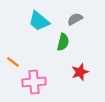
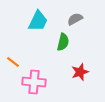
cyan trapezoid: moved 1 px left; rotated 105 degrees counterclockwise
pink cross: rotated 10 degrees clockwise
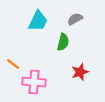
orange line: moved 2 px down
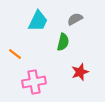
orange line: moved 2 px right, 10 px up
pink cross: rotated 15 degrees counterclockwise
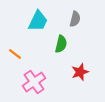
gray semicircle: rotated 133 degrees clockwise
green semicircle: moved 2 px left, 2 px down
pink cross: rotated 25 degrees counterclockwise
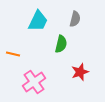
orange line: moved 2 px left; rotated 24 degrees counterclockwise
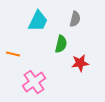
red star: moved 9 px up; rotated 12 degrees clockwise
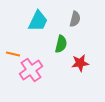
pink cross: moved 3 px left, 12 px up
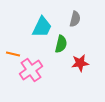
cyan trapezoid: moved 4 px right, 6 px down
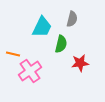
gray semicircle: moved 3 px left
pink cross: moved 1 px left, 1 px down
